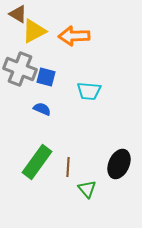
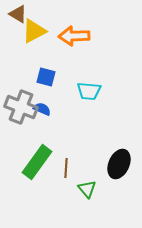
gray cross: moved 1 px right, 38 px down
brown line: moved 2 px left, 1 px down
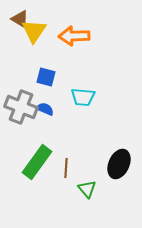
brown triangle: moved 2 px right, 5 px down
yellow triangle: rotated 28 degrees counterclockwise
cyan trapezoid: moved 6 px left, 6 px down
blue semicircle: moved 3 px right
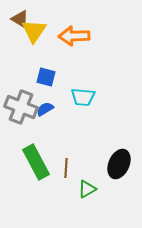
blue semicircle: rotated 54 degrees counterclockwise
green rectangle: moved 1 px left; rotated 64 degrees counterclockwise
green triangle: rotated 42 degrees clockwise
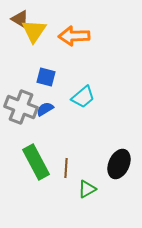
cyan trapezoid: rotated 45 degrees counterclockwise
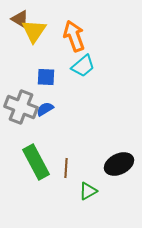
orange arrow: rotated 72 degrees clockwise
blue square: rotated 12 degrees counterclockwise
cyan trapezoid: moved 31 px up
black ellipse: rotated 40 degrees clockwise
green triangle: moved 1 px right, 2 px down
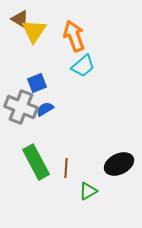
blue square: moved 9 px left, 6 px down; rotated 24 degrees counterclockwise
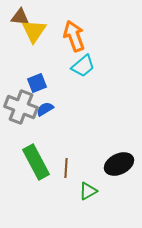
brown triangle: moved 2 px up; rotated 24 degrees counterclockwise
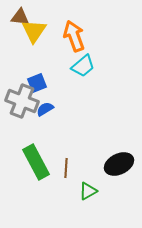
gray cross: moved 1 px right, 6 px up
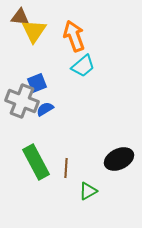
black ellipse: moved 5 px up
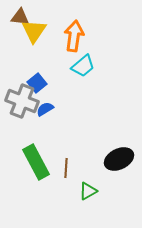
orange arrow: rotated 28 degrees clockwise
blue square: rotated 18 degrees counterclockwise
